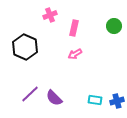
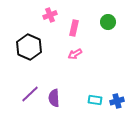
green circle: moved 6 px left, 4 px up
black hexagon: moved 4 px right
purple semicircle: rotated 42 degrees clockwise
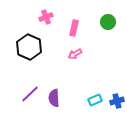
pink cross: moved 4 px left, 2 px down
cyan rectangle: rotated 32 degrees counterclockwise
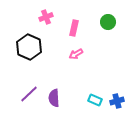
pink arrow: moved 1 px right
purple line: moved 1 px left
cyan rectangle: rotated 48 degrees clockwise
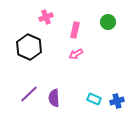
pink rectangle: moved 1 px right, 2 px down
cyan rectangle: moved 1 px left, 1 px up
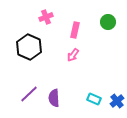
pink arrow: moved 3 px left, 1 px down; rotated 24 degrees counterclockwise
blue cross: rotated 24 degrees counterclockwise
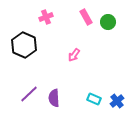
pink rectangle: moved 11 px right, 13 px up; rotated 42 degrees counterclockwise
black hexagon: moved 5 px left, 2 px up
pink arrow: moved 1 px right
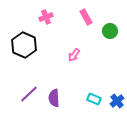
green circle: moved 2 px right, 9 px down
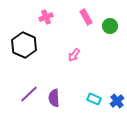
green circle: moved 5 px up
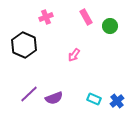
purple semicircle: rotated 108 degrees counterclockwise
